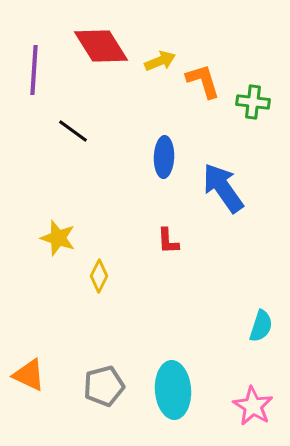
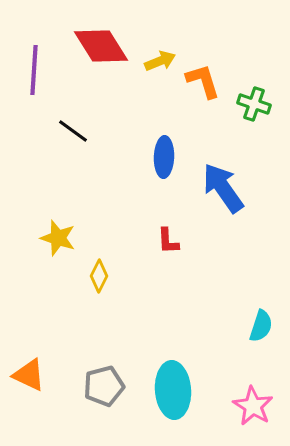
green cross: moved 1 px right, 2 px down; rotated 12 degrees clockwise
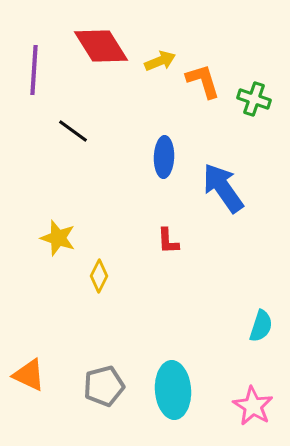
green cross: moved 5 px up
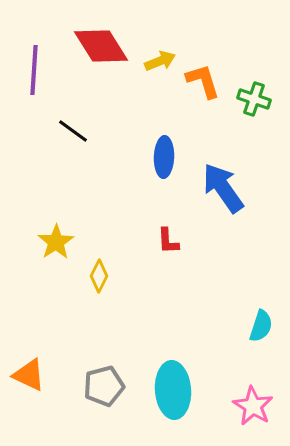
yellow star: moved 2 px left, 4 px down; rotated 21 degrees clockwise
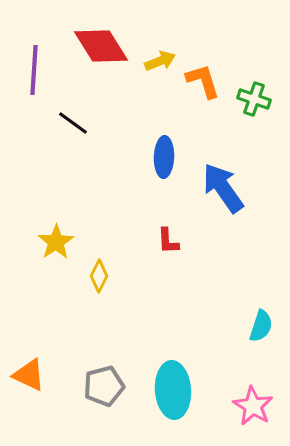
black line: moved 8 px up
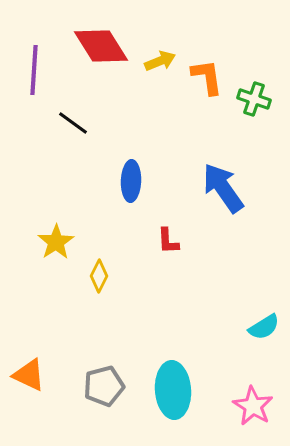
orange L-shape: moved 4 px right, 4 px up; rotated 9 degrees clockwise
blue ellipse: moved 33 px left, 24 px down
cyan semicircle: moved 3 px right, 1 px down; rotated 40 degrees clockwise
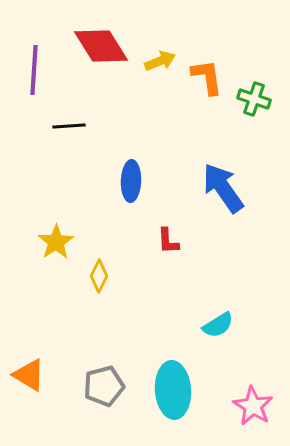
black line: moved 4 px left, 3 px down; rotated 40 degrees counterclockwise
cyan semicircle: moved 46 px left, 2 px up
orange triangle: rotated 6 degrees clockwise
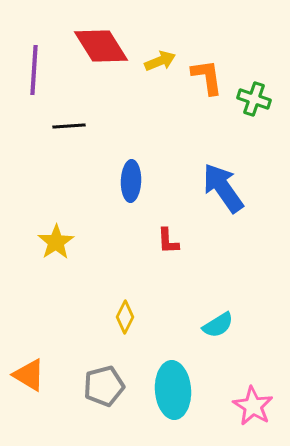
yellow diamond: moved 26 px right, 41 px down
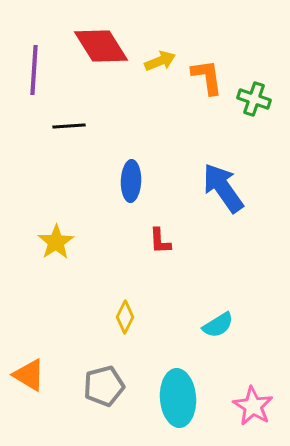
red L-shape: moved 8 px left
cyan ellipse: moved 5 px right, 8 px down
